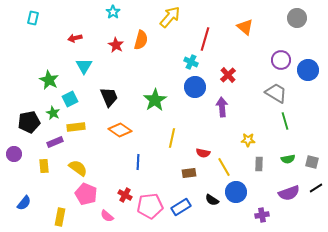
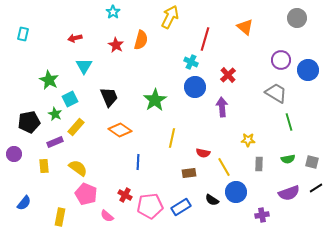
yellow arrow at (170, 17): rotated 15 degrees counterclockwise
cyan rectangle at (33, 18): moved 10 px left, 16 px down
green star at (53, 113): moved 2 px right, 1 px down
green line at (285, 121): moved 4 px right, 1 px down
yellow rectangle at (76, 127): rotated 42 degrees counterclockwise
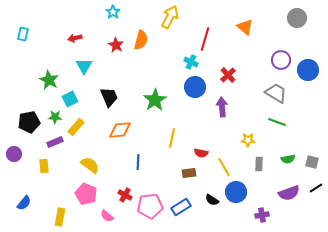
green star at (55, 114): moved 3 px down; rotated 24 degrees counterclockwise
green line at (289, 122): moved 12 px left; rotated 54 degrees counterclockwise
orange diamond at (120, 130): rotated 40 degrees counterclockwise
red semicircle at (203, 153): moved 2 px left
yellow semicircle at (78, 168): moved 12 px right, 3 px up
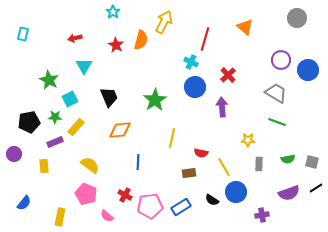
yellow arrow at (170, 17): moved 6 px left, 5 px down
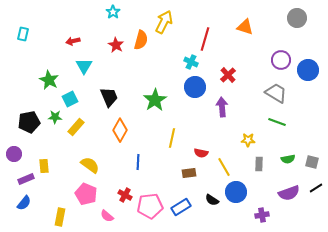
orange triangle at (245, 27): rotated 24 degrees counterclockwise
red arrow at (75, 38): moved 2 px left, 3 px down
orange diamond at (120, 130): rotated 55 degrees counterclockwise
purple rectangle at (55, 142): moved 29 px left, 37 px down
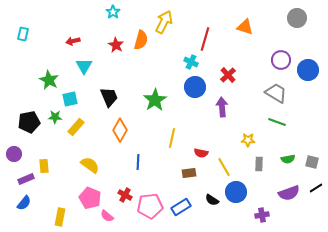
cyan square at (70, 99): rotated 14 degrees clockwise
pink pentagon at (86, 194): moved 4 px right, 4 px down
